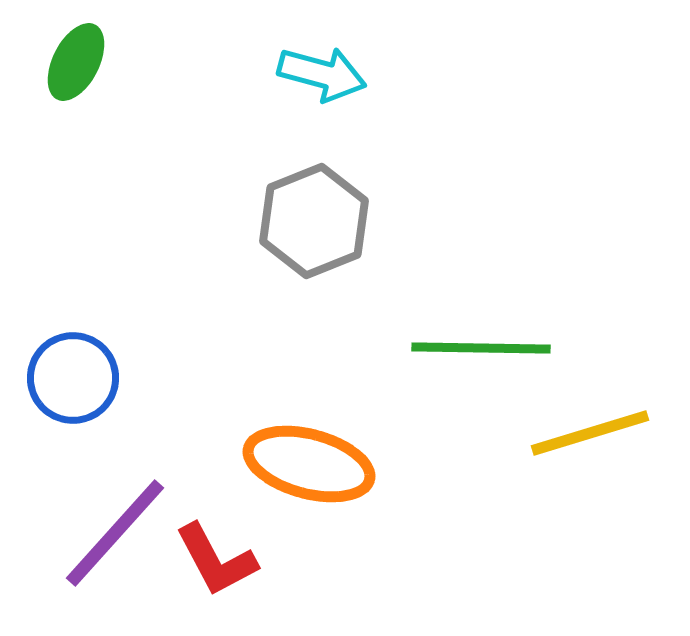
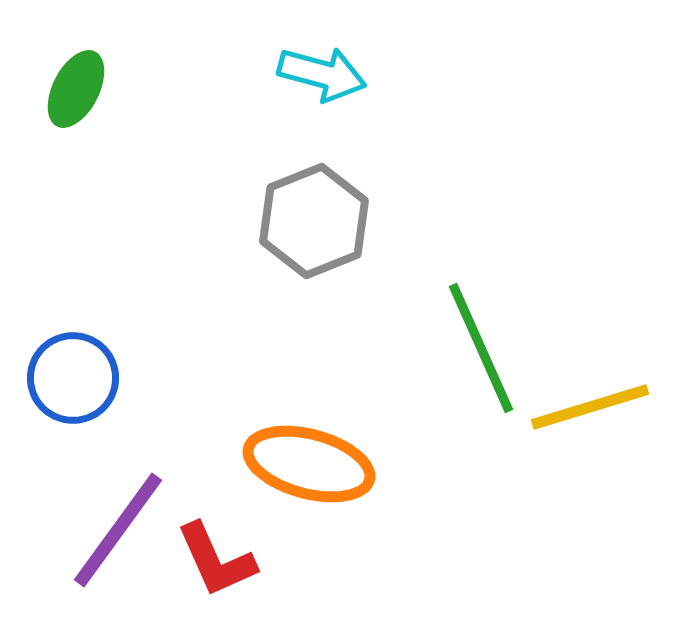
green ellipse: moved 27 px down
green line: rotated 65 degrees clockwise
yellow line: moved 26 px up
purple line: moved 3 px right, 3 px up; rotated 6 degrees counterclockwise
red L-shape: rotated 4 degrees clockwise
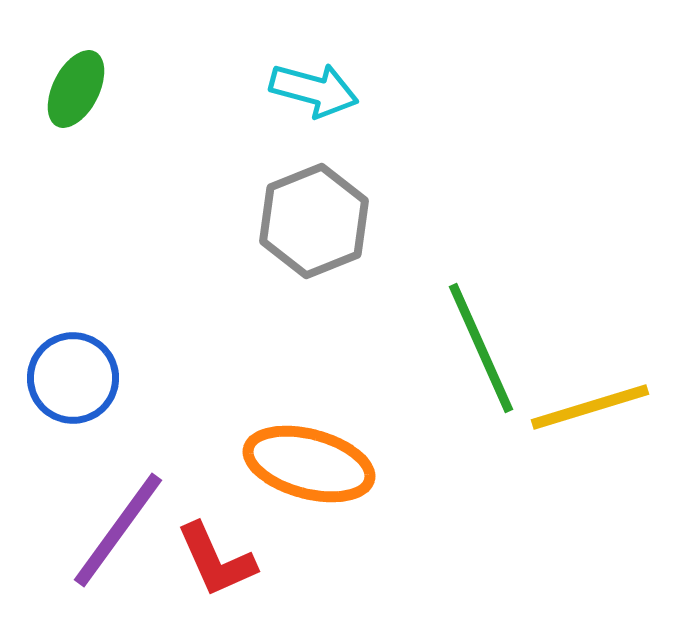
cyan arrow: moved 8 px left, 16 px down
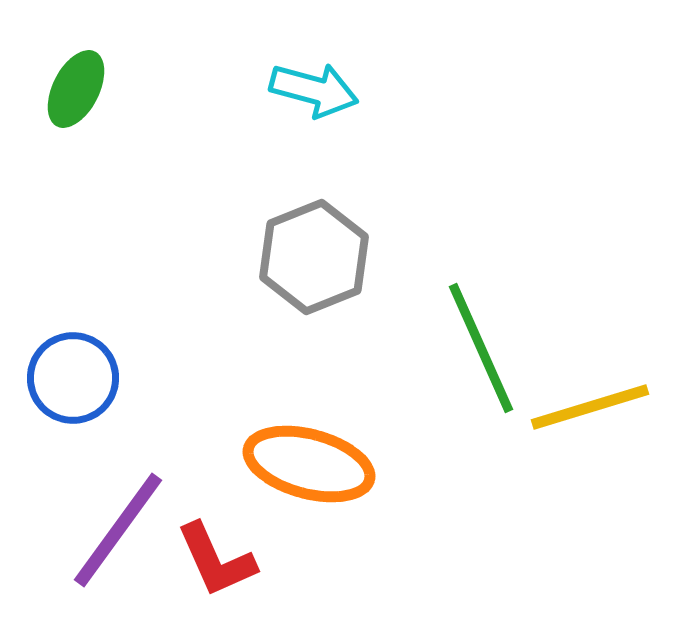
gray hexagon: moved 36 px down
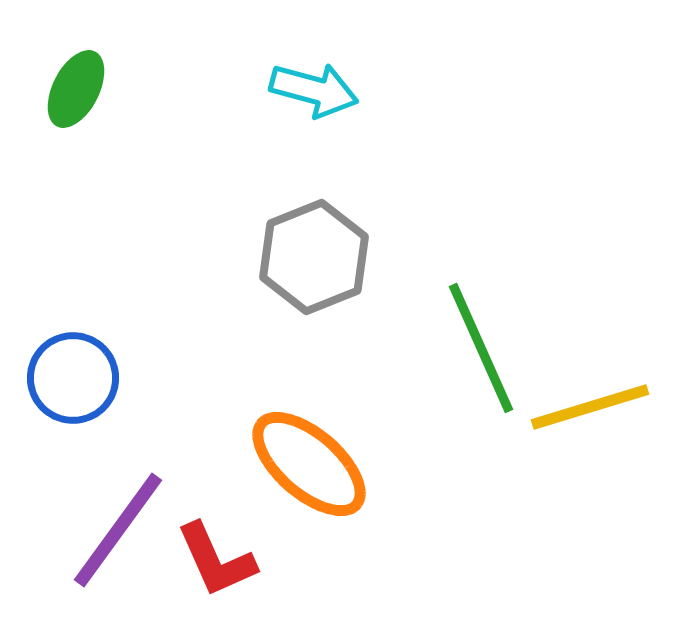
orange ellipse: rotated 26 degrees clockwise
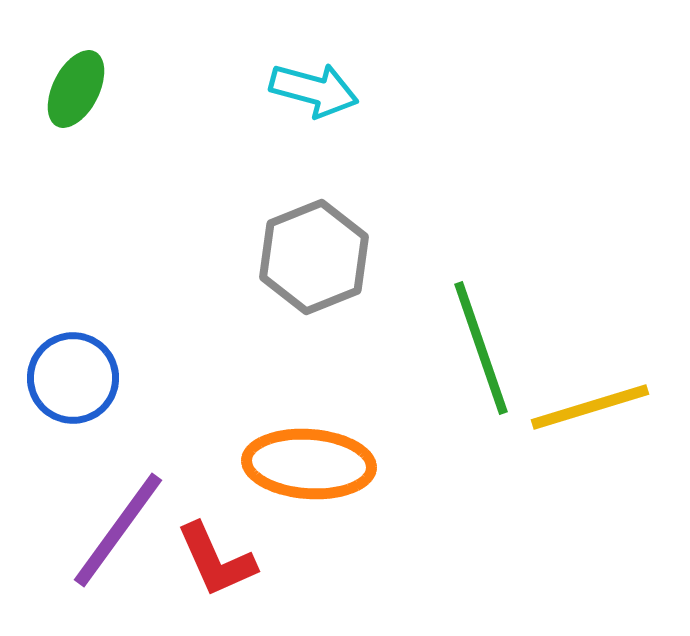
green line: rotated 5 degrees clockwise
orange ellipse: rotated 37 degrees counterclockwise
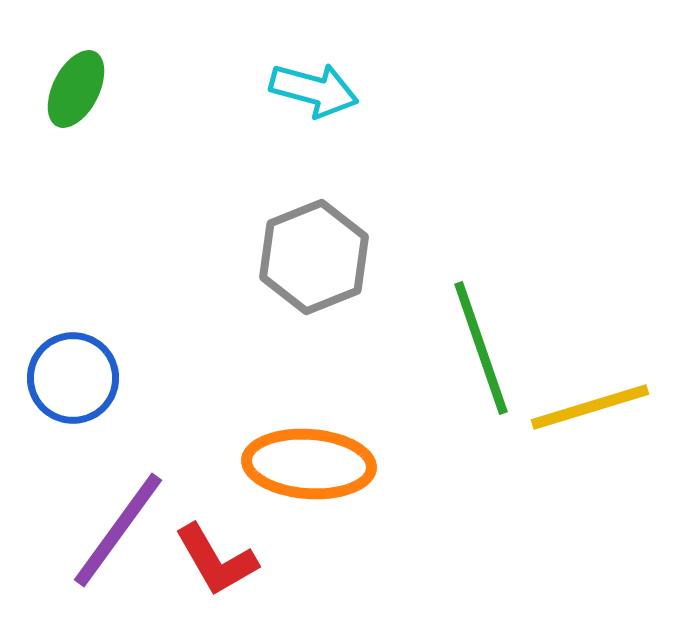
red L-shape: rotated 6 degrees counterclockwise
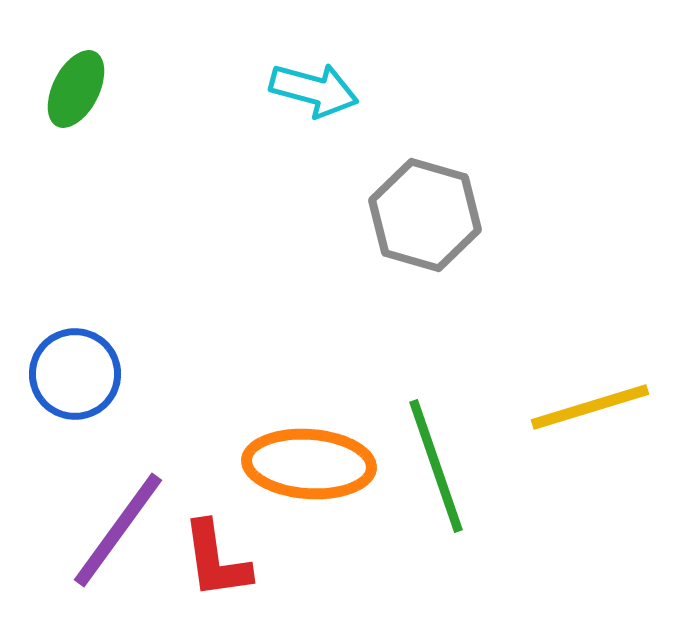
gray hexagon: moved 111 px right, 42 px up; rotated 22 degrees counterclockwise
green line: moved 45 px left, 118 px down
blue circle: moved 2 px right, 4 px up
red L-shape: rotated 22 degrees clockwise
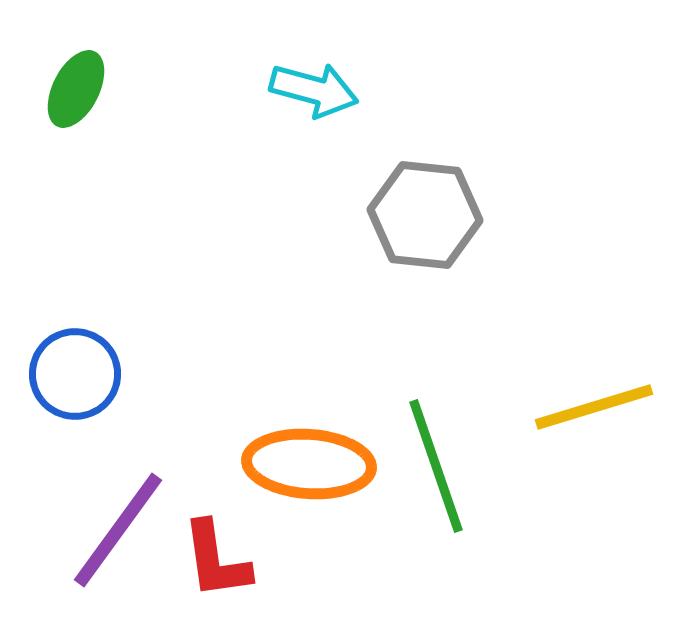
gray hexagon: rotated 10 degrees counterclockwise
yellow line: moved 4 px right
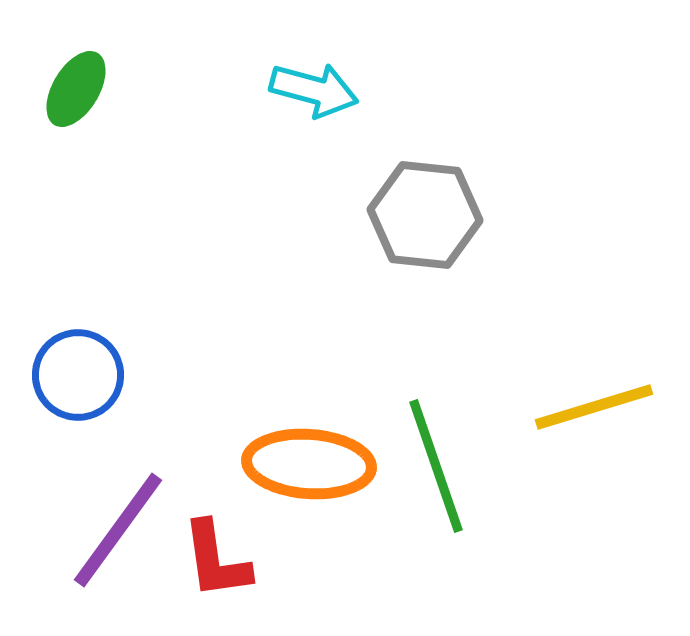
green ellipse: rotated 4 degrees clockwise
blue circle: moved 3 px right, 1 px down
